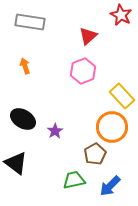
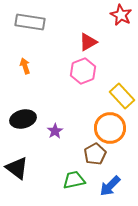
red triangle: moved 6 px down; rotated 12 degrees clockwise
black ellipse: rotated 45 degrees counterclockwise
orange circle: moved 2 px left, 1 px down
black triangle: moved 1 px right, 5 px down
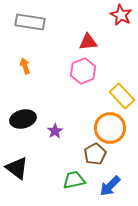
red triangle: rotated 24 degrees clockwise
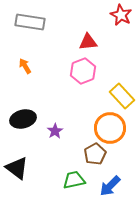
orange arrow: rotated 14 degrees counterclockwise
